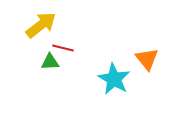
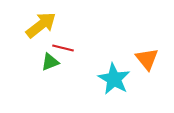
green triangle: rotated 18 degrees counterclockwise
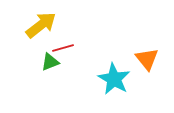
red line: rotated 30 degrees counterclockwise
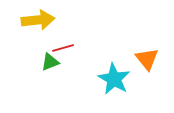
yellow arrow: moved 3 px left, 5 px up; rotated 32 degrees clockwise
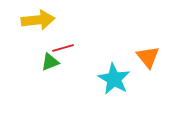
orange triangle: moved 1 px right, 2 px up
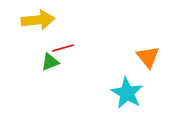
cyan star: moved 13 px right, 14 px down
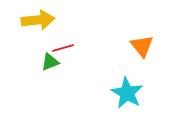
orange triangle: moved 6 px left, 11 px up
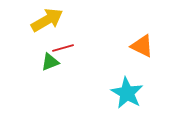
yellow arrow: moved 9 px right; rotated 24 degrees counterclockwise
orange triangle: rotated 25 degrees counterclockwise
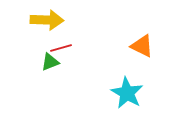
yellow arrow: rotated 32 degrees clockwise
red line: moved 2 px left
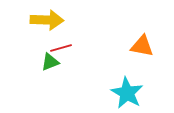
orange triangle: rotated 15 degrees counterclockwise
